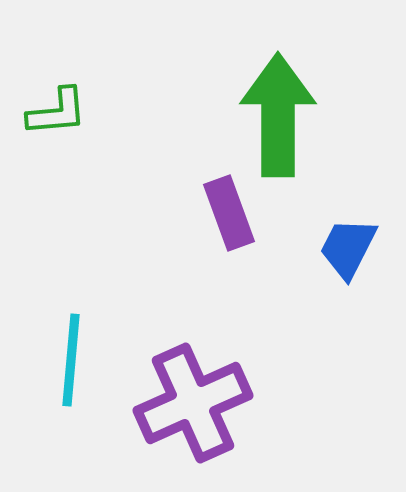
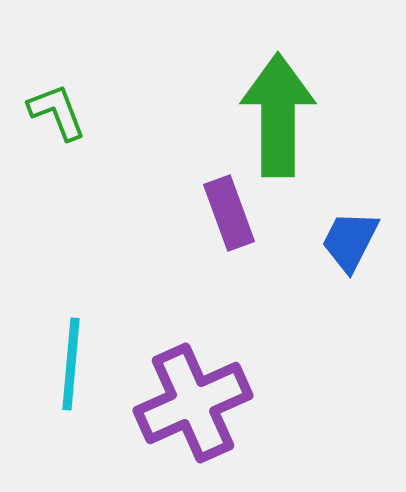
green L-shape: rotated 106 degrees counterclockwise
blue trapezoid: moved 2 px right, 7 px up
cyan line: moved 4 px down
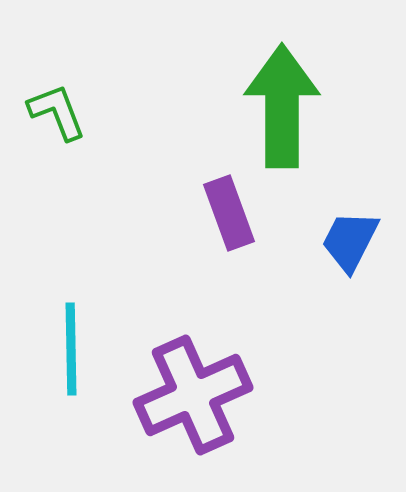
green arrow: moved 4 px right, 9 px up
cyan line: moved 15 px up; rotated 6 degrees counterclockwise
purple cross: moved 8 px up
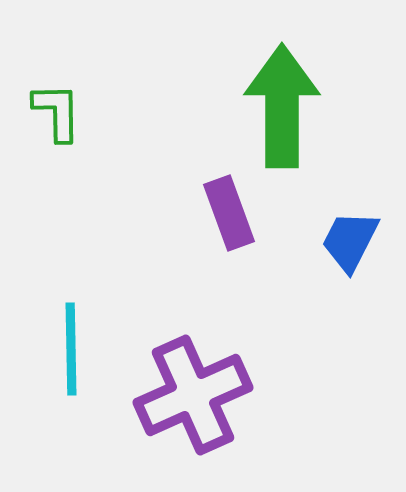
green L-shape: rotated 20 degrees clockwise
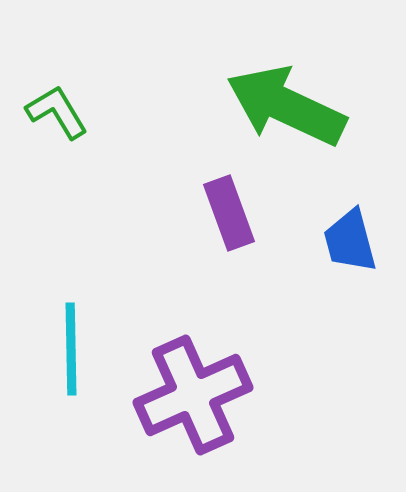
green arrow: moved 4 px right; rotated 65 degrees counterclockwise
green L-shape: rotated 30 degrees counterclockwise
blue trapezoid: rotated 42 degrees counterclockwise
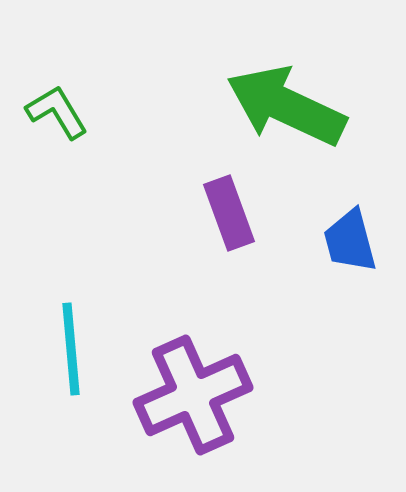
cyan line: rotated 4 degrees counterclockwise
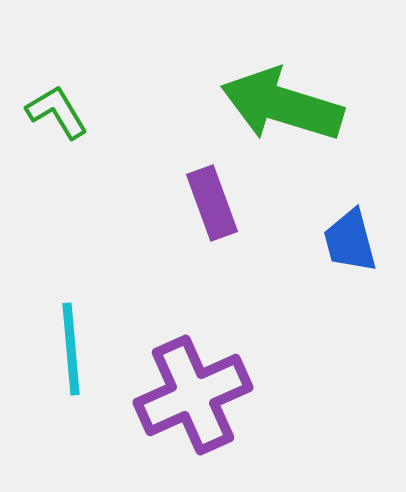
green arrow: moved 4 px left, 1 px up; rotated 8 degrees counterclockwise
purple rectangle: moved 17 px left, 10 px up
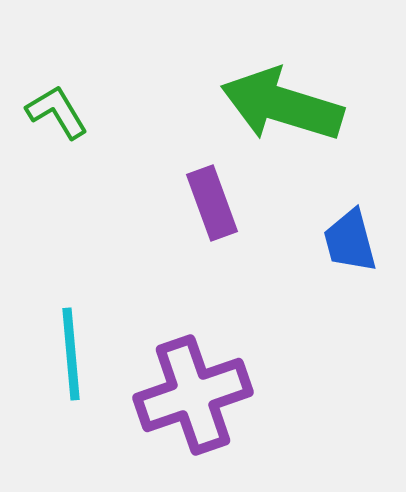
cyan line: moved 5 px down
purple cross: rotated 5 degrees clockwise
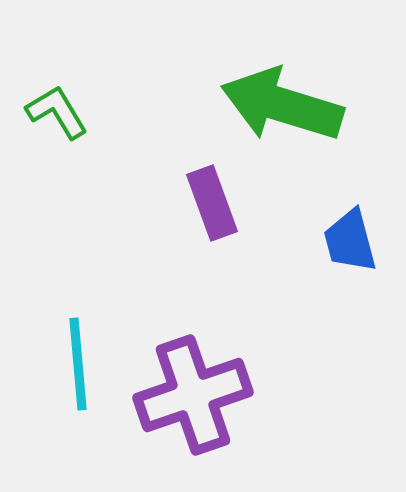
cyan line: moved 7 px right, 10 px down
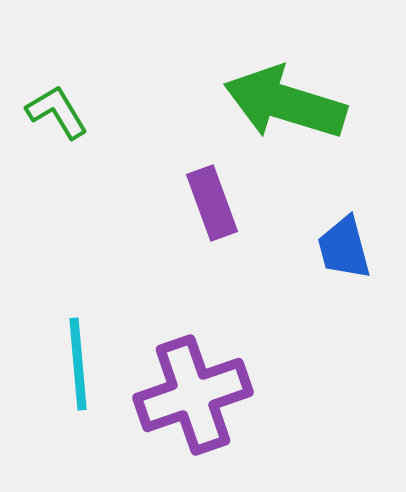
green arrow: moved 3 px right, 2 px up
blue trapezoid: moved 6 px left, 7 px down
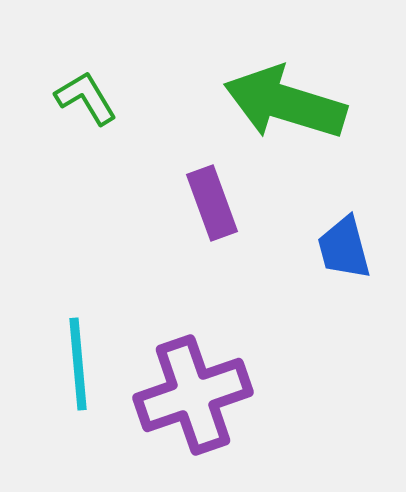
green L-shape: moved 29 px right, 14 px up
